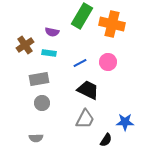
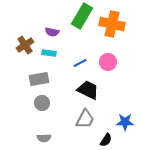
gray semicircle: moved 8 px right
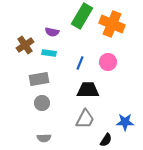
orange cross: rotated 10 degrees clockwise
blue line: rotated 40 degrees counterclockwise
black trapezoid: rotated 25 degrees counterclockwise
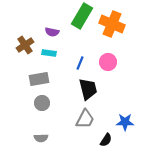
black trapezoid: moved 1 px up; rotated 75 degrees clockwise
gray semicircle: moved 3 px left
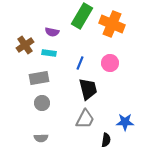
pink circle: moved 2 px right, 1 px down
gray rectangle: moved 1 px up
black semicircle: rotated 24 degrees counterclockwise
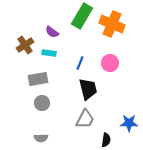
purple semicircle: rotated 24 degrees clockwise
gray rectangle: moved 1 px left, 1 px down
blue star: moved 4 px right, 1 px down
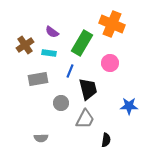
green rectangle: moved 27 px down
blue line: moved 10 px left, 8 px down
gray circle: moved 19 px right
blue star: moved 17 px up
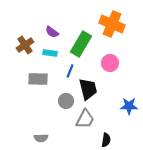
green rectangle: moved 1 px left, 1 px down
cyan rectangle: moved 1 px right
gray rectangle: rotated 12 degrees clockwise
gray circle: moved 5 px right, 2 px up
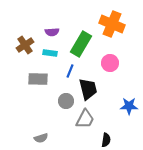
purple semicircle: rotated 40 degrees counterclockwise
gray semicircle: rotated 16 degrees counterclockwise
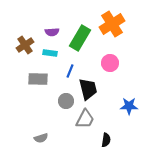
orange cross: rotated 35 degrees clockwise
green rectangle: moved 1 px left, 6 px up
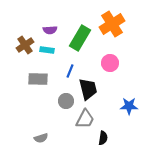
purple semicircle: moved 2 px left, 2 px up
cyan rectangle: moved 3 px left, 3 px up
black semicircle: moved 3 px left, 2 px up
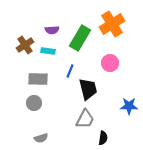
purple semicircle: moved 2 px right
cyan rectangle: moved 1 px right, 1 px down
gray circle: moved 32 px left, 2 px down
